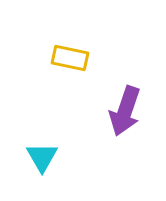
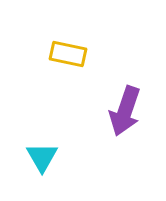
yellow rectangle: moved 2 px left, 4 px up
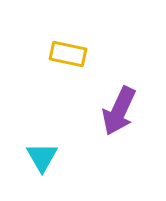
purple arrow: moved 6 px left; rotated 6 degrees clockwise
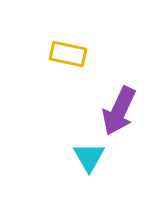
cyan triangle: moved 47 px right
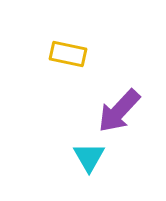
purple arrow: rotated 18 degrees clockwise
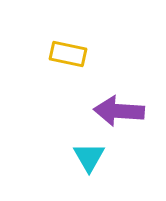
purple arrow: rotated 51 degrees clockwise
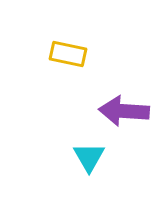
purple arrow: moved 5 px right
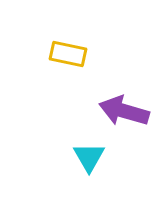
purple arrow: rotated 12 degrees clockwise
